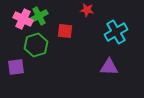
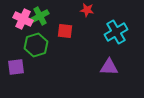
green cross: moved 1 px right
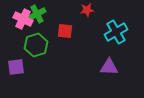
red star: rotated 16 degrees counterclockwise
green cross: moved 3 px left, 2 px up
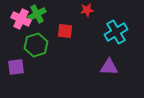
pink cross: moved 2 px left
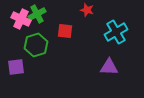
red star: rotated 24 degrees clockwise
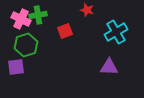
green cross: moved 1 px right, 1 px down; rotated 18 degrees clockwise
red square: rotated 28 degrees counterclockwise
green hexagon: moved 10 px left
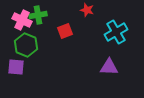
pink cross: moved 1 px right, 1 px down
green hexagon: rotated 20 degrees counterclockwise
purple square: rotated 12 degrees clockwise
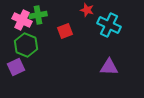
cyan cross: moved 7 px left, 7 px up; rotated 35 degrees counterclockwise
purple square: rotated 30 degrees counterclockwise
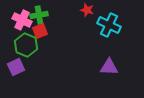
green cross: moved 1 px right
red square: moved 25 px left
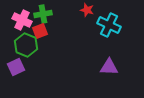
green cross: moved 4 px right, 1 px up
